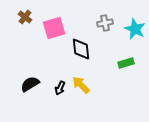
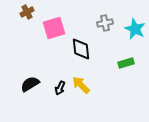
brown cross: moved 2 px right, 5 px up; rotated 24 degrees clockwise
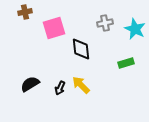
brown cross: moved 2 px left; rotated 16 degrees clockwise
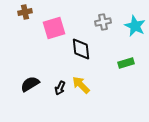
gray cross: moved 2 px left, 1 px up
cyan star: moved 3 px up
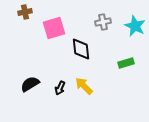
yellow arrow: moved 3 px right, 1 px down
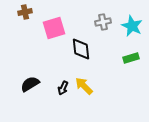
cyan star: moved 3 px left
green rectangle: moved 5 px right, 5 px up
black arrow: moved 3 px right
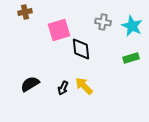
gray cross: rotated 21 degrees clockwise
pink square: moved 5 px right, 2 px down
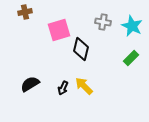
black diamond: rotated 20 degrees clockwise
green rectangle: rotated 28 degrees counterclockwise
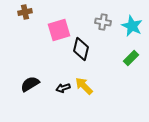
black arrow: rotated 48 degrees clockwise
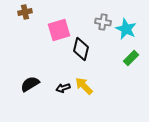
cyan star: moved 6 px left, 3 px down
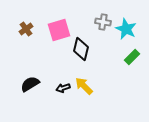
brown cross: moved 1 px right, 17 px down; rotated 24 degrees counterclockwise
green rectangle: moved 1 px right, 1 px up
